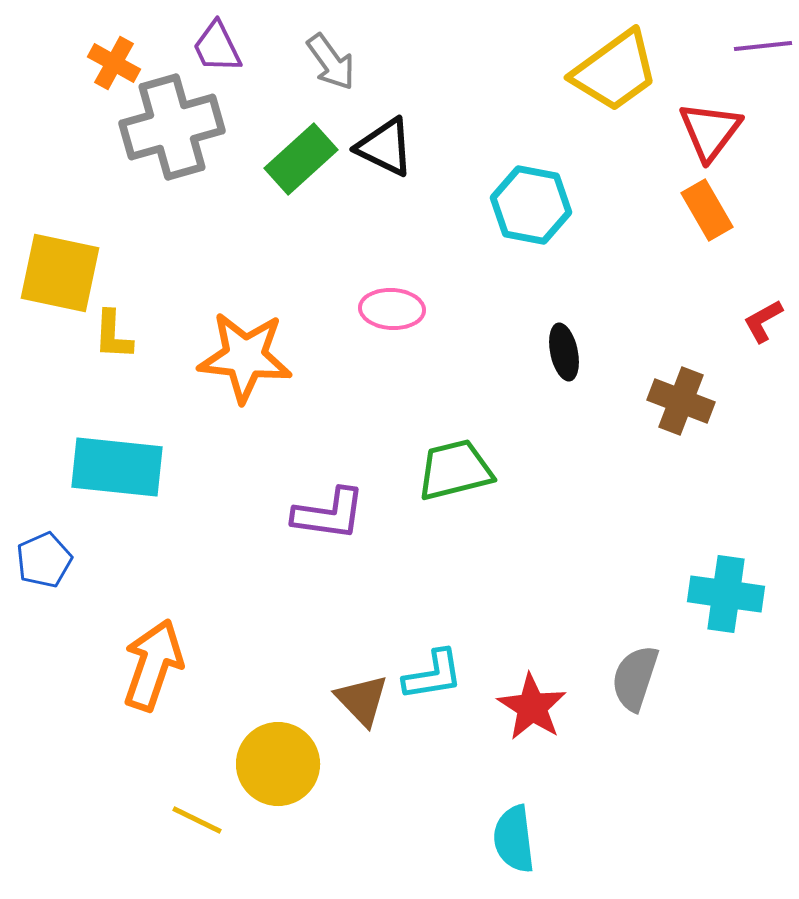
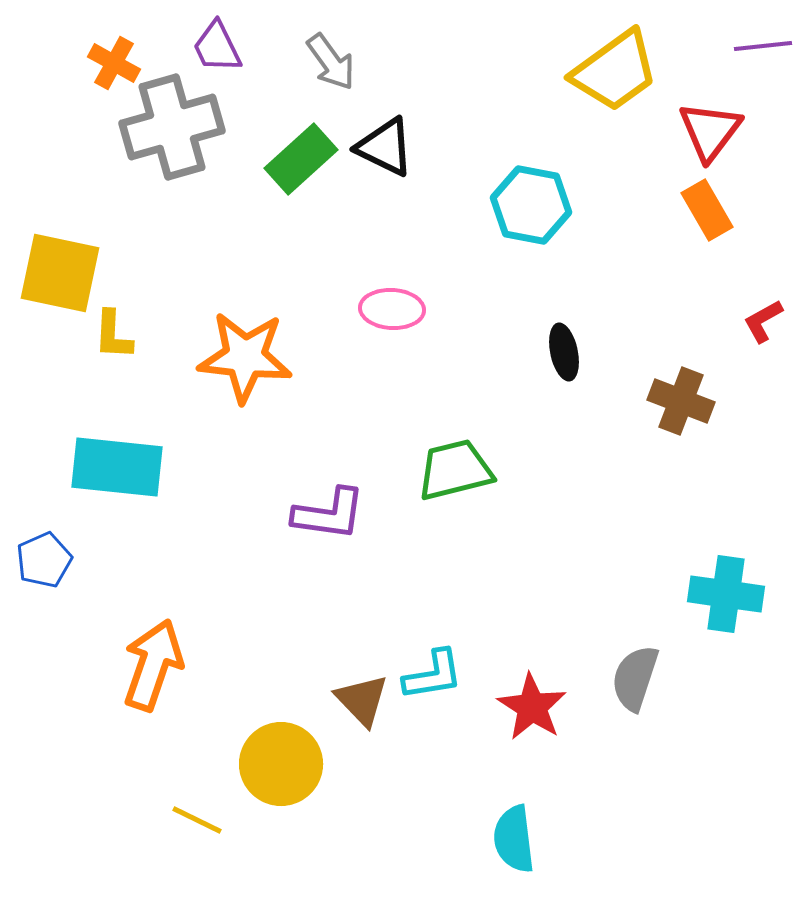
yellow circle: moved 3 px right
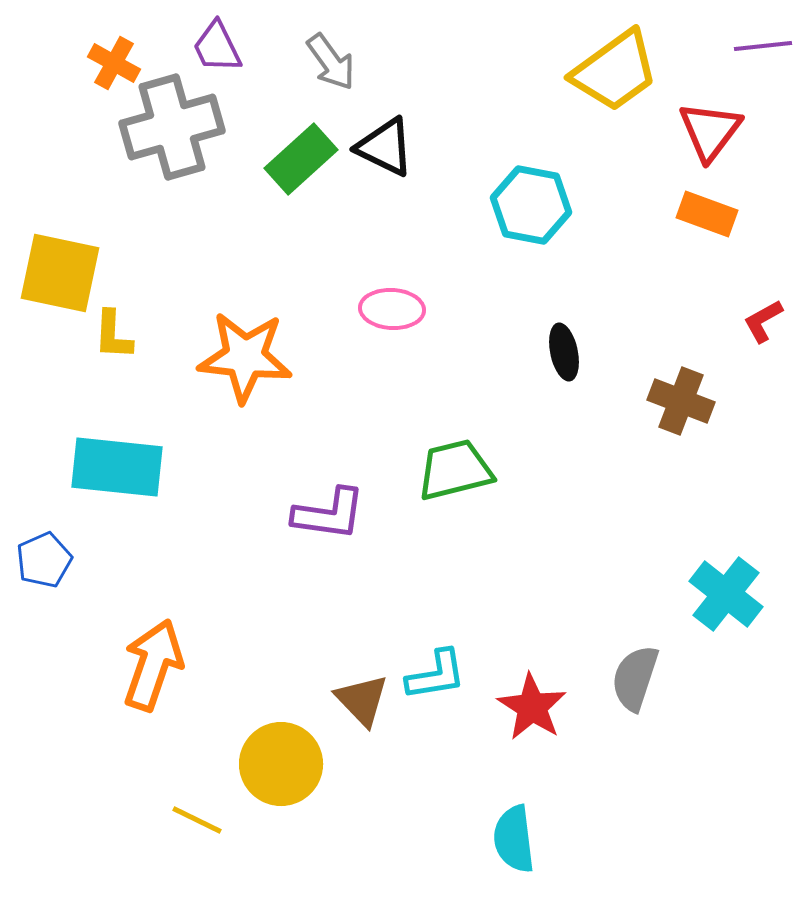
orange rectangle: moved 4 px down; rotated 40 degrees counterclockwise
cyan cross: rotated 30 degrees clockwise
cyan L-shape: moved 3 px right
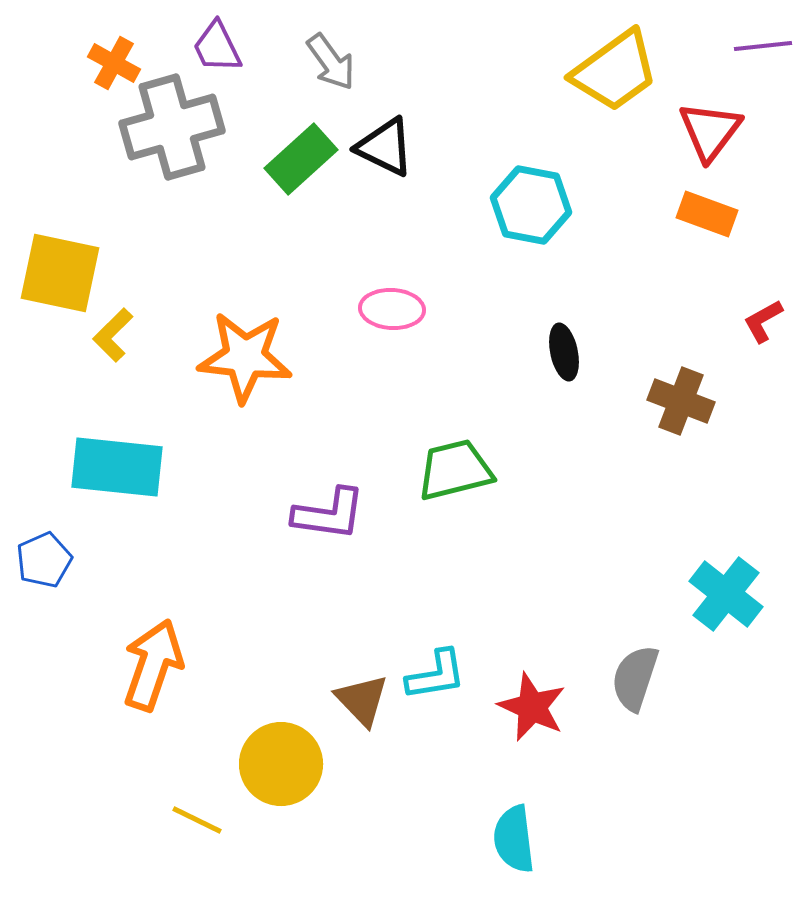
yellow L-shape: rotated 42 degrees clockwise
red star: rotated 8 degrees counterclockwise
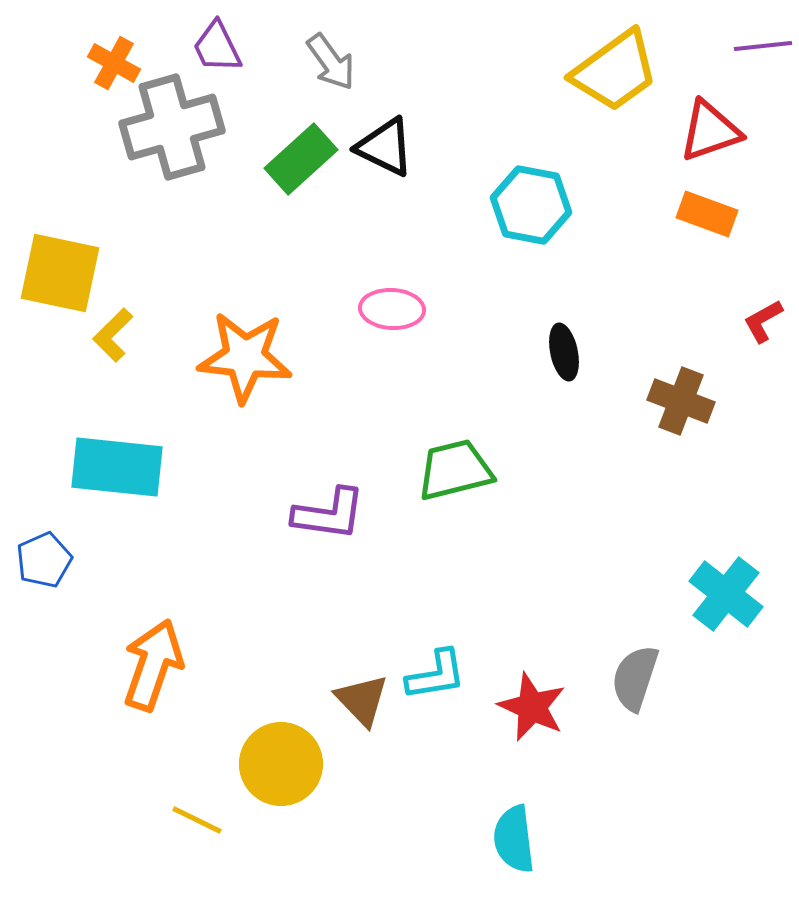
red triangle: rotated 34 degrees clockwise
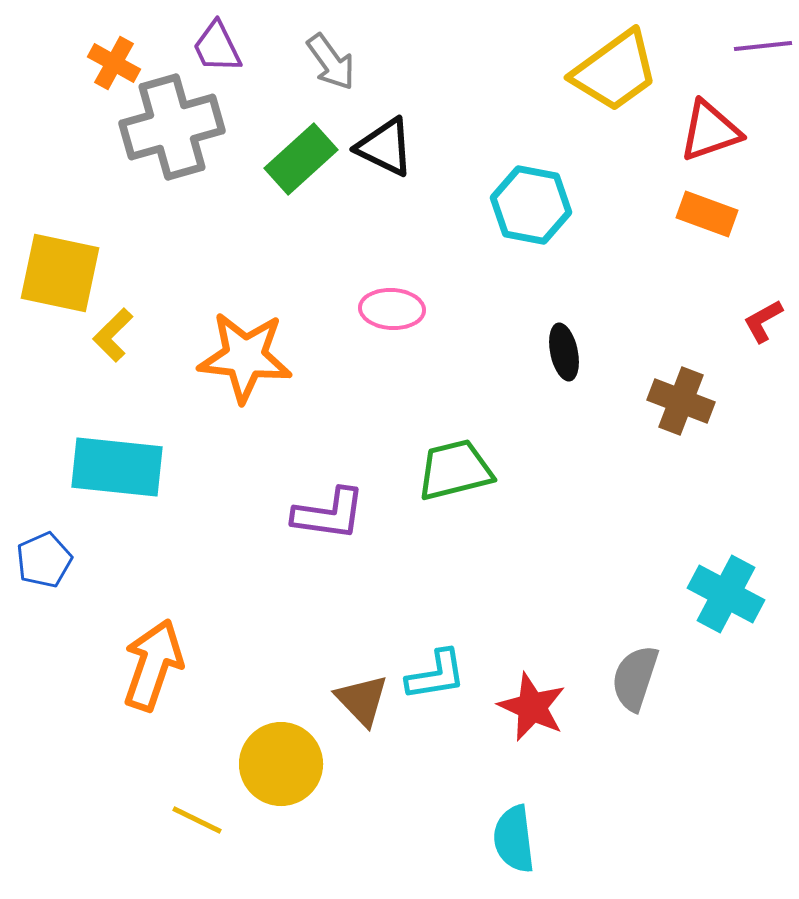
cyan cross: rotated 10 degrees counterclockwise
